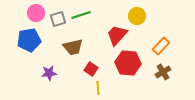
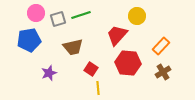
purple star: rotated 14 degrees counterclockwise
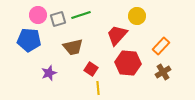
pink circle: moved 2 px right, 2 px down
blue pentagon: rotated 15 degrees clockwise
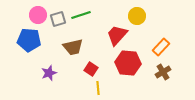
orange rectangle: moved 1 px down
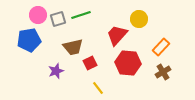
yellow circle: moved 2 px right, 3 px down
blue pentagon: rotated 15 degrees counterclockwise
red square: moved 1 px left, 6 px up; rotated 32 degrees clockwise
purple star: moved 7 px right, 2 px up
yellow line: rotated 32 degrees counterclockwise
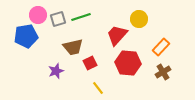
green line: moved 2 px down
blue pentagon: moved 3 px left, 4 px up
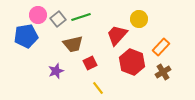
gray square: rotated 21 degrees counterclockwise
brown trapezoid: moved 3 px up
red hexagon: moved 4 px right, 1 px up; rotated 15 degrees clockwise
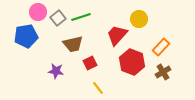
pink circle: moved 3 px up
gray square: moved 1 px up
purple star: rotated 28 degrees clockwise
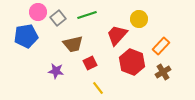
green line: moved 6 px right, 2 px up
orange rectangle: moved 1 px up
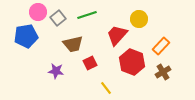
yellow line: moved 8 px right
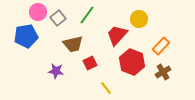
green line: rotated 36 degrees counterclockwise
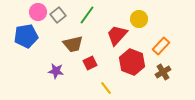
gray square: moved 3 px up
